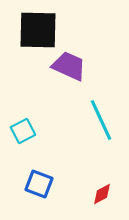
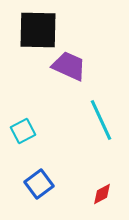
blue square: rotated 32 degrees clockwise
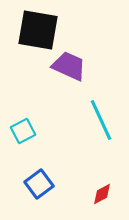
black square: rotated 9 degrees clockwise
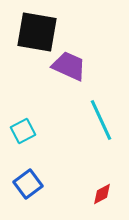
black square: moved 1 px left, 2 px down
blue square: moved 11 px left
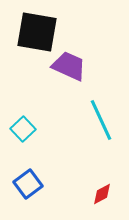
cyan square: moved 2 px up; rotated 15 degrees counterclockwise
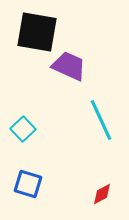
blue square: rotated 36 degrees counterclockwise
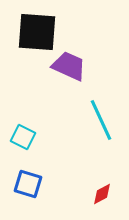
black square: rotated 6 degrees counterclockwise
cyan square: moved 8 px down; rotated 20 degrees counterclockwise
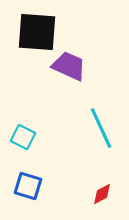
cyan line: moved 8 px down
blue square: moved 2 px down
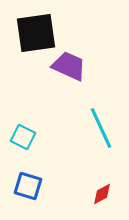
black square: moved 1 px left, 1 px down; rotated 12 degrees counterclockwise
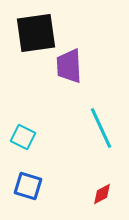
purple trapezoid: rotated 117 degrees counterclockwise
